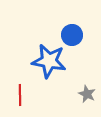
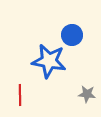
gray star: rotated 18 degrees counterclockwise
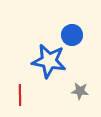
gray star: moved 7 px left, 3 px up
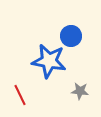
blue circle: moved 1 px left, 1 px down
red line: rotated 25 degrees counterclockwise
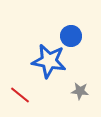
red line: rotated 25 degrees counterclockwise
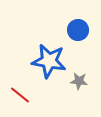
blue circle: moved 7 px right, 6 px up
gray star: moved 1 px left, 10 px up
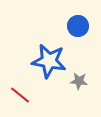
blue circle: moved 4 px up
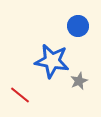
blue star: moved 3 px right
gray star: rotated 30 degrees counterclockwise
